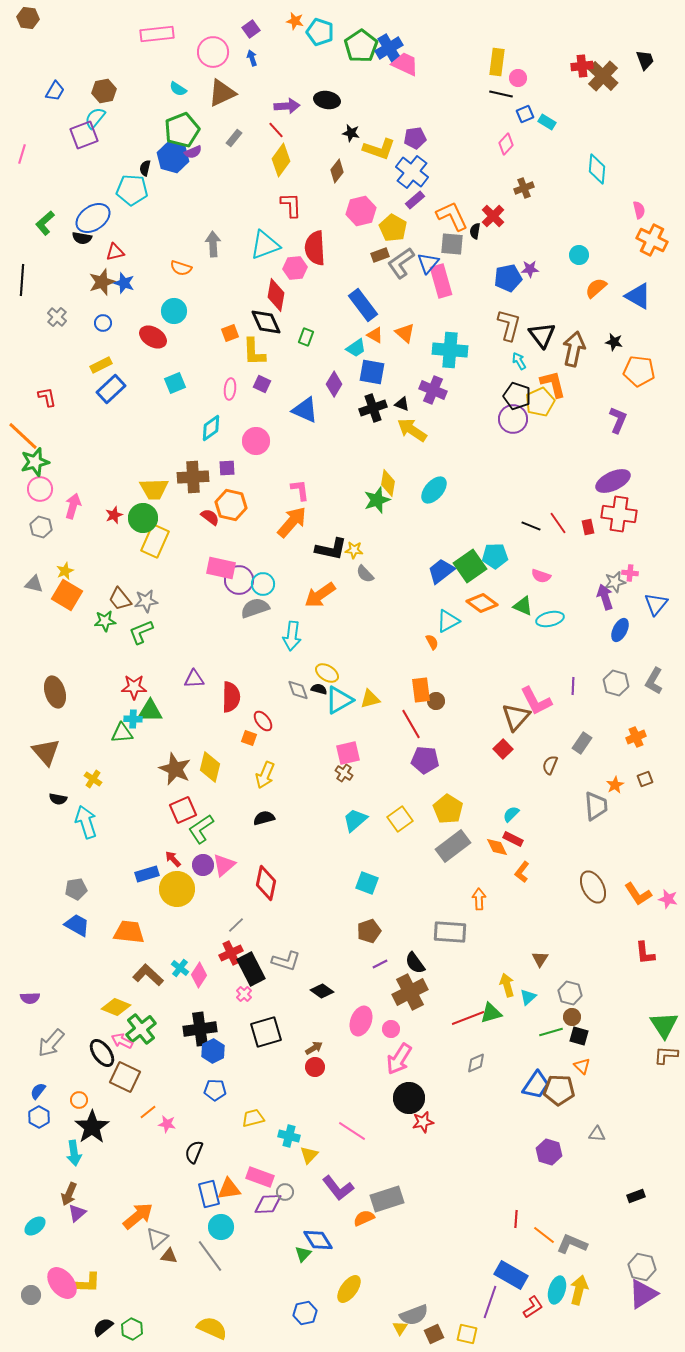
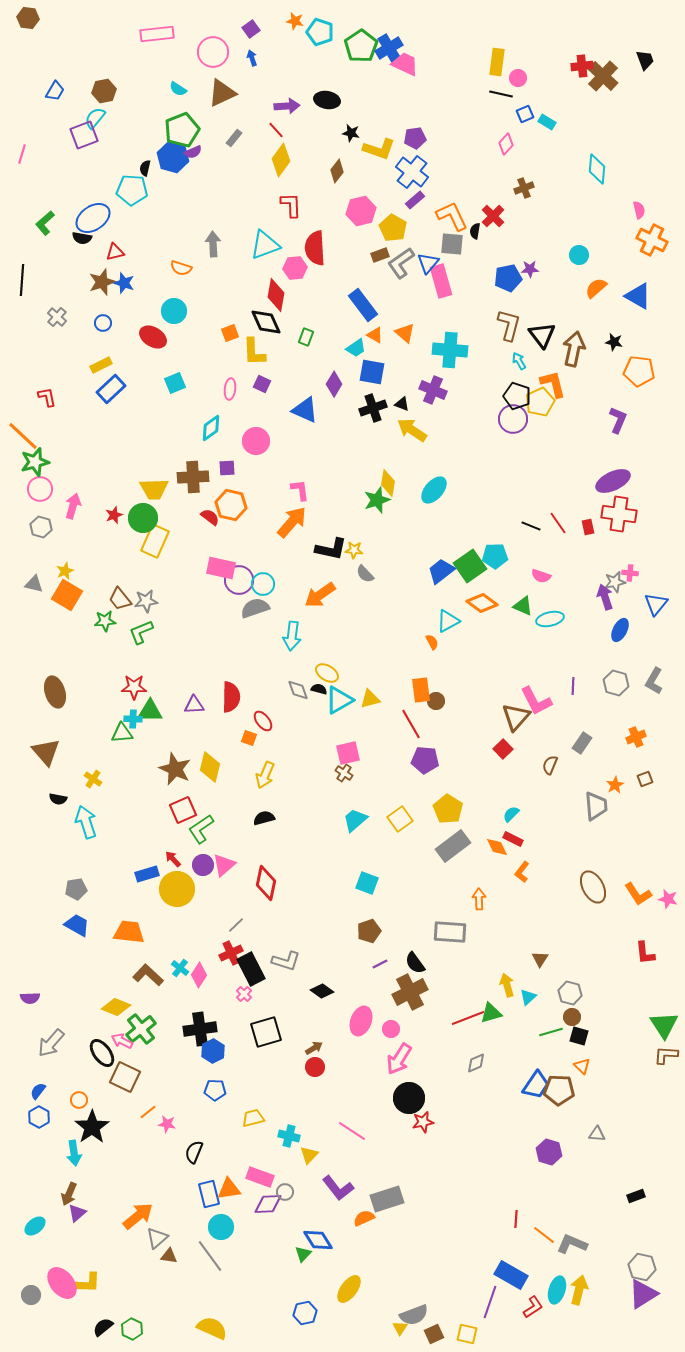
purple triangle at (194, 679): moved 26 px down
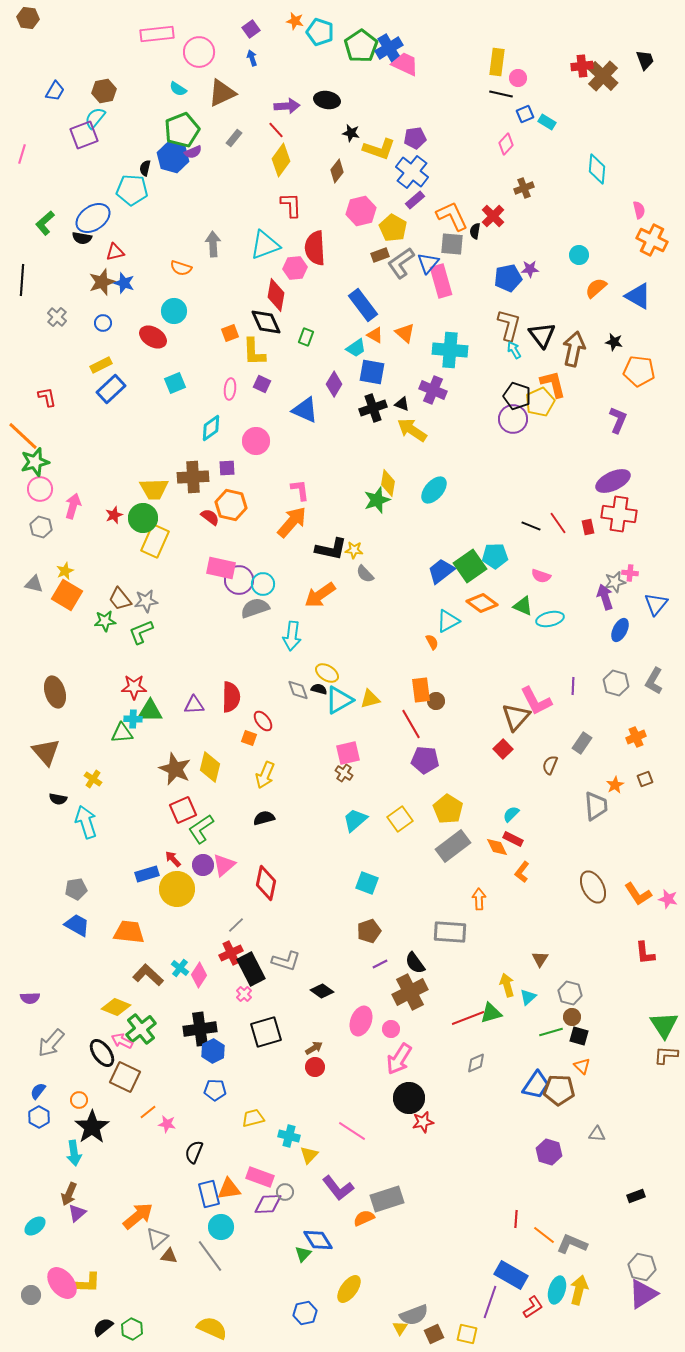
pink circle at (213, 52): moved 14 px left
cyan arrow at (519, 361): moved 5 px left, 11 px up
